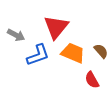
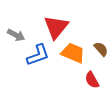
brown semicircle: moved 2 px up
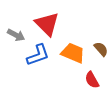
red triangle: moved 9 px left, 3 px up; rotated 24 degrees counterclockwise
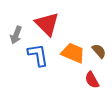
gray arrow: rotated 84 degrees clockwise
brown semicircle: moved 2 px left, 2 px down
blue L-shape: rotated 80 degrees counterclockwise
